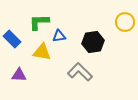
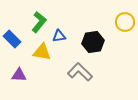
green L-shape: rotated 130 degrees clockwise
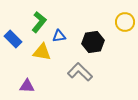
blue rectangle: moved 1 px right
purple triangle: moved 8 px right, 11 px down
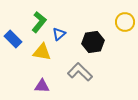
blue triangle: moved 2 px up; rotated 32 degrees counterclockwise
purple triangle: moved 15 px right
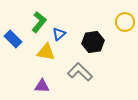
yellow triangle: moved 4 px right
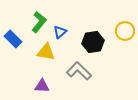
yellow circle: moved 9 px down
blue triangle: moved 1 px right, 2 px up
gray L-shape: moved 1 px left, 1 px up
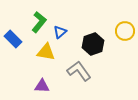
black hexagon: moved 2 px down; rotated 10 degrees counterclockwise
gray L-shape: rotated 10 degrees clockwise
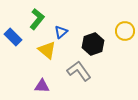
green L-shape: moved 2 px left, 3 px up
blue triangle: moved 1 px right
blue rectangle: moved 2 px up
yellow triangle: moved 1 px right, 2 px up; rotated 30 degrees clockwise
